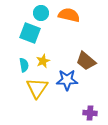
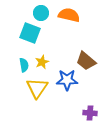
yellow star: moved 1 px left, 1 px down
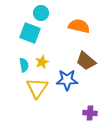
orange semicircle: moved 10 px right, 11 px down
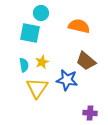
cyan square: rotated 10 degrees counterclockwise
blue star: rotated 10 degrees clockwise
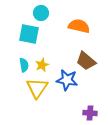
cyan square: moved 1 px left, 1 px down
yellow star: moved 3 px down
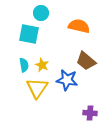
yellow star: rotated 24 degrees counterclockwise
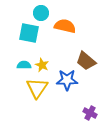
orange semicircle: moved 14 px left
cyan square: moved 1 px up
cyan semicircle: rotated 80 degrees counterclockwise
blue star: rotated 10 degrees counterclockwise
purple cross: rotated 24 degrees clockwise
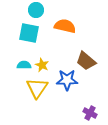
cyan circle: moved 5 px left, 3 px up
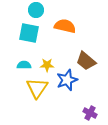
yellow star: moved 5 px right; rotated 24 degrees counterclockwise
blue star: rotated 20 degrees counterclockwise
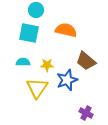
orange semicircle: moved 1 px right, 4 px down
cyan semicircle: moved 1 px left, 3 px up
purple cross: moved 4 px left
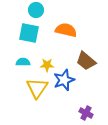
blue star: moved 3 px left
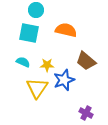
cyan semicircle: rotated 24 degrees clockwise
